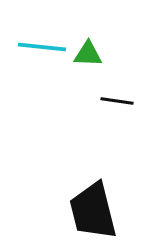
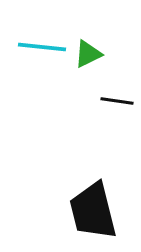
green triangle: rotated 28 degrees counterclockwise
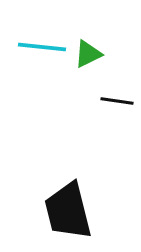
black trapezoid: moved 25 px left
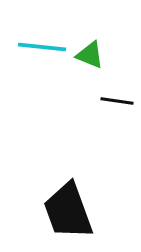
green triangle: moved 2 px right, 1 px down; rotated 48 degrees clockwise
black trapezoid: rotated 6 degrees counterclockwise
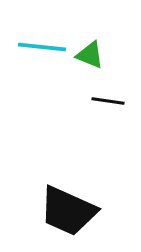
black line: moved 9 px left
black trapezoid: rotated 46 degrees counterclockwise
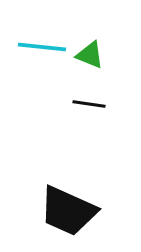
black line: moved 19 px left, 3 px down
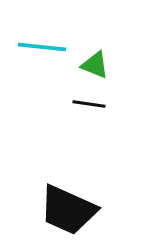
green triangle: moved 5 px right, 10 px down
black trapezoid: moved 1 px up
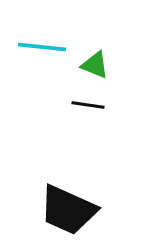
black line: moved 1 px left, 1 px down
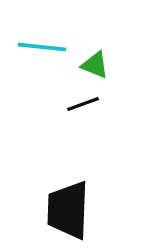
black line: moved 5 px left, 1 px up; rotated 28 degrees counterclockwise
black trapezoid: rotated 68 degrees clockwise
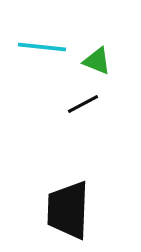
green triangle: moved 2 px right, 4 px up
black line: rotated 8 degrees counterclockwise
